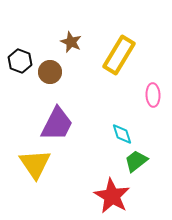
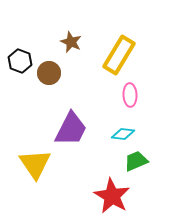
brown circle: moved 1 px left, 1 px down
pink ellipse: moved 23 px left
purple trapezoid: moved 14 px right, 5 px down
cyan diamond: moved 1 px right; rotated 65 degrees counterclockwise
green trapezoid: rotated 15 degrees clockwise
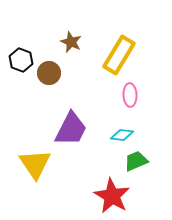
black hexagon: moved 1 px right, 1 px up
cyan diamond: moved 1 px left, 1 px down
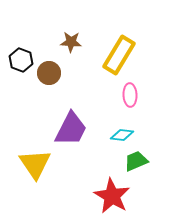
brown star: rotated 20 degrees counterclockwise
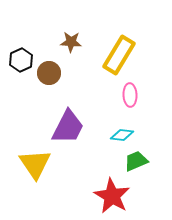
black hexagon: rotated 15 degrees clockwise
purple trapezoid: moved 3 px left, 2 px up
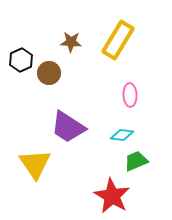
yellow rectangle: moved 1 px left, 15 px up
purple trapezoid: rotated 96 degrees clockwise
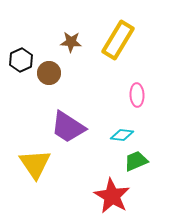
pink ellipse: moved 7 px right
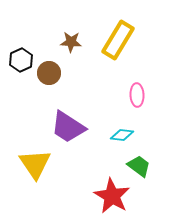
green trapezoid: moved 3 px right, 5 px down; rotated 60 degrees clockwise
